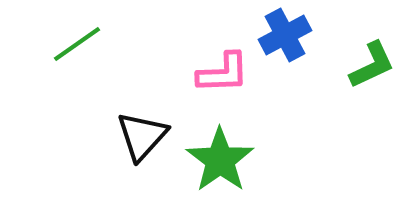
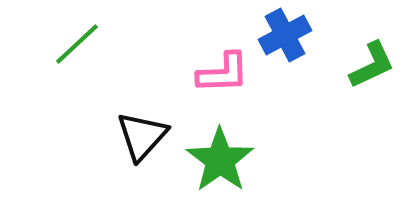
green line: rotated 8 degrees counterclockwise
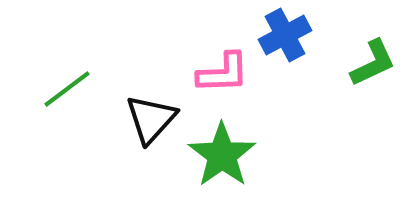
green line: moved 10 px left, 45 px down; rotated 6 degrees clockwise
green L-shape: moved 1 px right, 2 px up
black triangle: moved 9 px right, 17 px up
green star: moved 2 px right, 5 px up
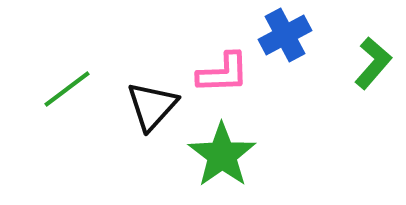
green L-shape: rotated 24 degrees counterclockwise
black triangle: moved 1 px right, 13 px up
